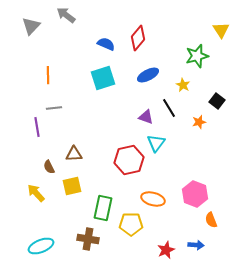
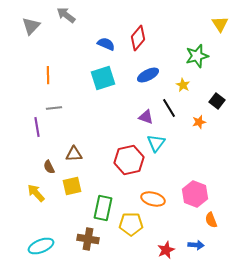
yellow triangle: moved 1 px left, 6 px up
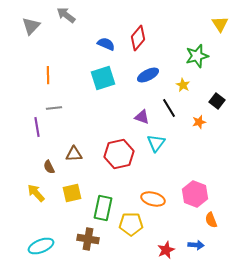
purple triangle: moved 4 px left
red hexagon: moved 10 px left, 6 px up
yellow square: moved 7 px down
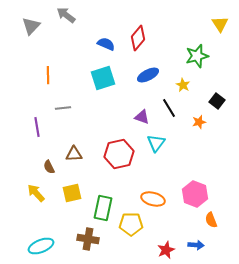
gray line: moved 9 px right
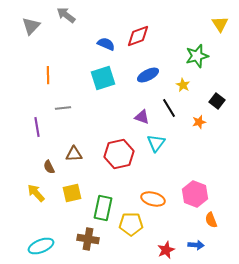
red diamond: moved 2 px up; rotated 30 degrees clockwise
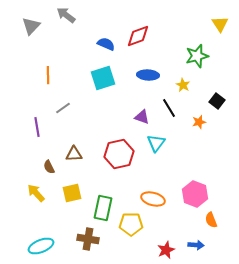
blue ellipse: rotated 30 degrees clockwise
gray line: rotated 28 degrees counterclockwise
